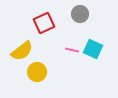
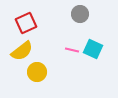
red square: moved 18 px left
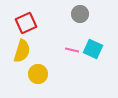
yellow semicircle: rotated 35 degrees counterclockwise
yellow circle: moved 1 px right, 2 px down
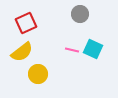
yellow semicircle: moved 1 px down; rotated 35 degrees clockwise
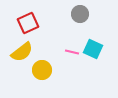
red square: moved 2 px right
pink line: moved 2 px down
yellow circle: moved 4 px right, 4 px up
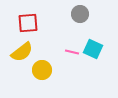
red square: rotated 20 degrees clockwise
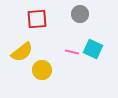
red square: moved 9 px right, 4 px up
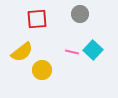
cyan square: moved 1 px down; rotated 18 degrees clockwise
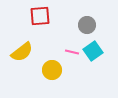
gray circle: moved 7 px right, 11 px down
red square: moved 3 px right, 3 px up
cyan square: moved 1 px down; rotated 12 degrees clockwise
yellow circle: moved 10 px right
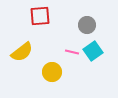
yellow circle: moved 2 px down
